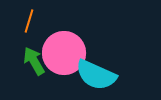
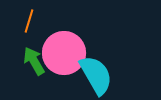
cyan semicircle: rotated 144 degrees counterclockwise
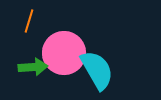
green arrow: moved 1 px left, 6 px down; rotated 116 degrees clockwise
cyan semicircle: moved 1 px right, 5 px up
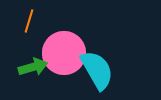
green arrow: rotated 12 degrees counterclockwise
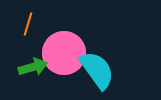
orange line: moved 1 px left, 3 px down
cyan semicircle: rotated 6 degrees counterclockwise
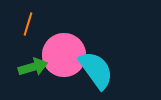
pink circle: moved 2 px down
cyan semicircle: moved 1 px left
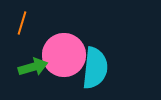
orange line: moved 6 px left, 1 px up
cyan semicircle: moved 1 px left, 2 px up; rotated 42 degrees clockwise
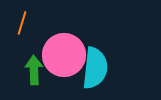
green arrow: moved 1 px right, 3 px down; rotated 76 degrees counterclockwise
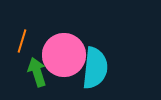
orange line: moved 18 px down
green arrow: moved 3 px right, 2 px down; rotated 16 degrees counterclockwise
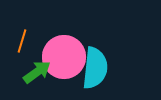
pink circle: moved 2 px down
green arrow: rotated 72 degrees clockwise
